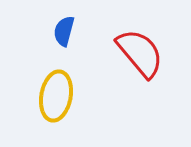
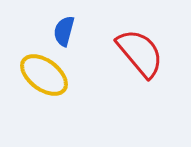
yellow ellipse: moved 12 px left, 21 px up; rotated 63 degrees counterclockwise
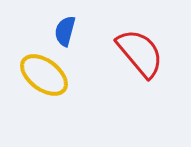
blue semicircle: moved 1 px right
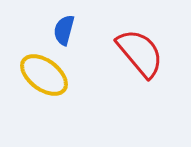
blue semicircle: moved 1 px left, 1 px up
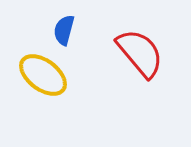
yellow ellipse: moved 1 px left
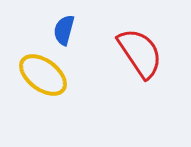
red semicircle: rotated 6 degrees clockwise
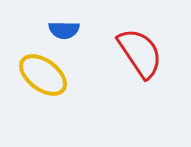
blue semicircle: rotated 104 degrees counterclockwise
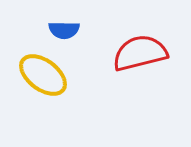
red semicircle: rotated 70 degrees counterclockwise
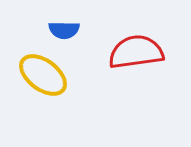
red semicircle: moved 4 px left, 1 px up; rotated 6 degrees clockwise
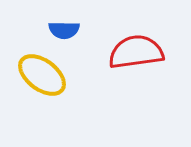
yellow ellipse: moved 1 px left
